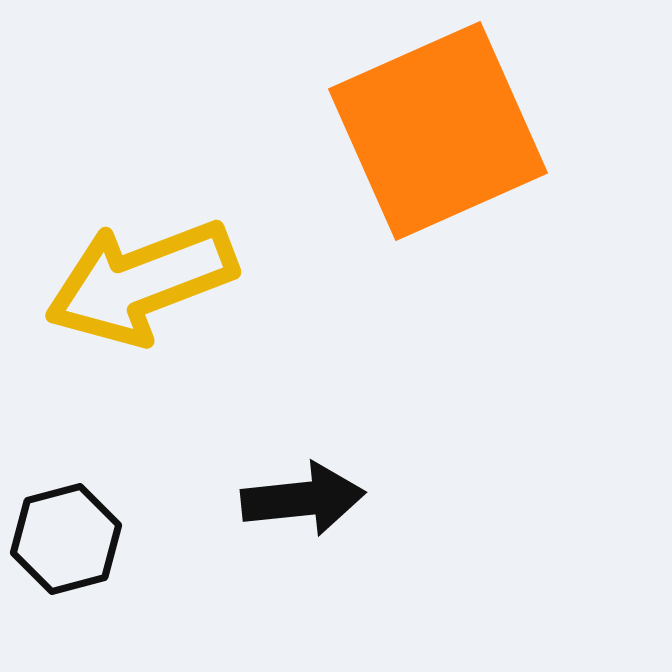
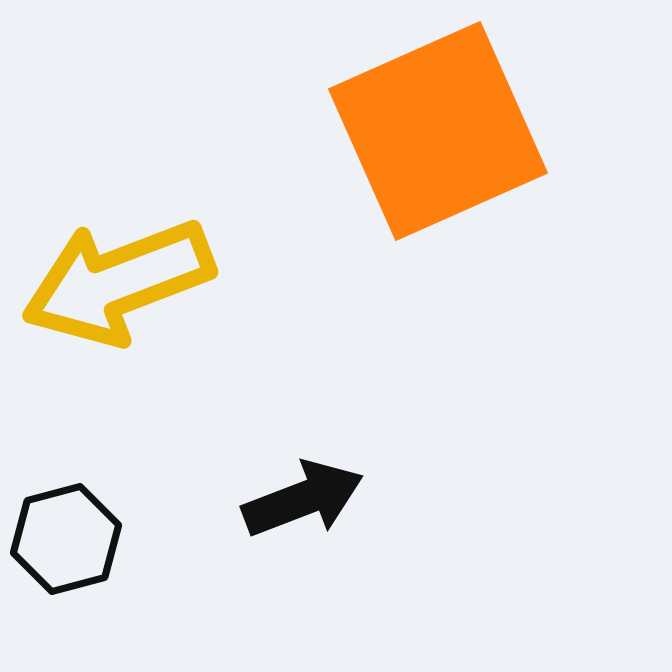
yellow arrow: moved 23 px left
black arrow: rotated 15 degrees counterclockwise
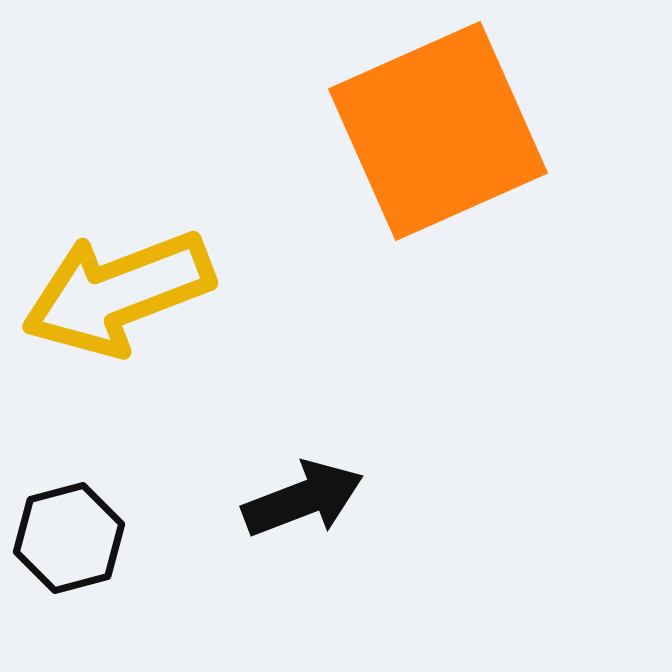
yellow arrow: moved 11 px down
black hexagon: moved 3 px right, 1 px up
